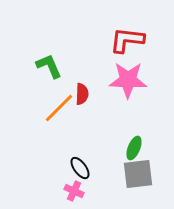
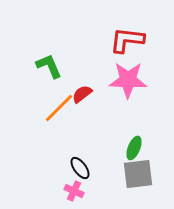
red semicircle: rotated 130 degrees counterclockwise
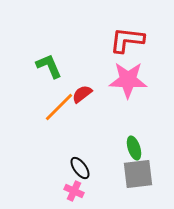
orange line: moved 1 px up
green ellipse: rotated 40 degrees counterclockwise
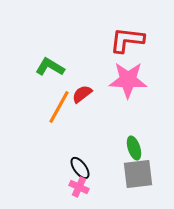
green L-shape: moved 1 px right, 1 px down; rotated 36 degrees counterclockwise
orange line: rotated 16 degrees counterclockwise
pink cross: moved 5 px right, 4 px up
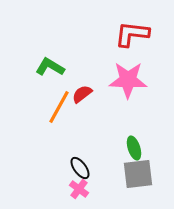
red L-shape: moved 5 px right, 6 px up
pink cross: moved 2 px down; rotated 12 degrees clockwise
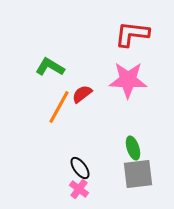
green ellipse: moved 1 px left
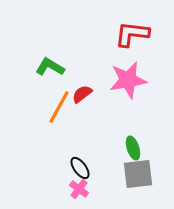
pink star: rotated 12 degrees counterclockwise
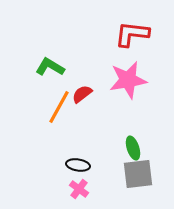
black ellipse: moved 2 px left, 3 px up; rotated 45 degrees counterclockwise
